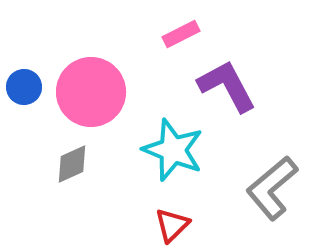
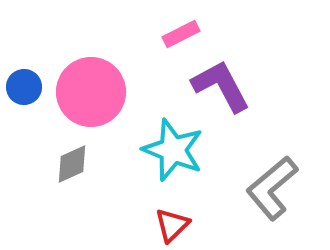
purple L-shape: moved 6 px left
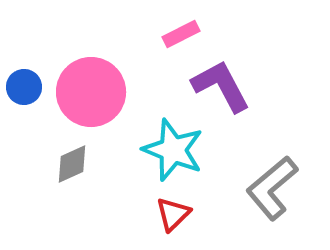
red triangle: moved 1 px right, 11 px up
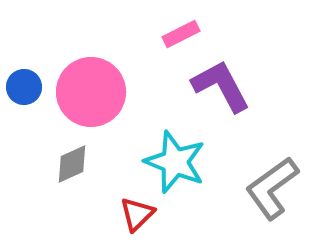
cyan star: moved 2 px right, 12 px down
gray L-shape: rotated 4 degrees clockwise
red triangle: moved 36 px left
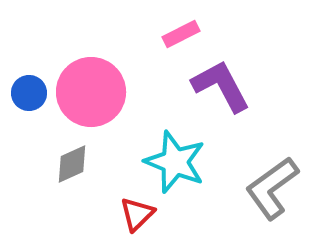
blue circle: moved 5 px right, 6 px down
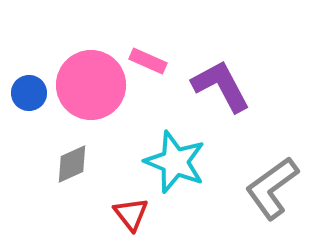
pink rectangle: moved 33 px left, 27 px down; rotated 51 degrees clockwise
pink circle: moved 7 px up
red triangle: moved 6 px left; rotated 24 degrees counterclockwise
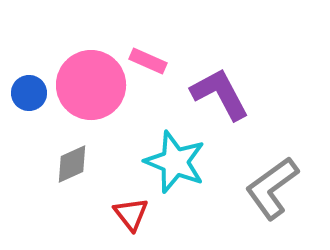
purple L-shape: moved 1 px left, 8 px down
